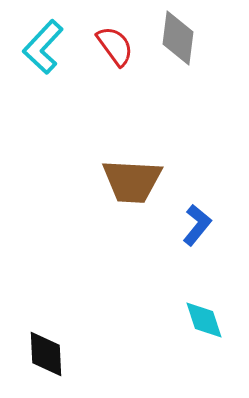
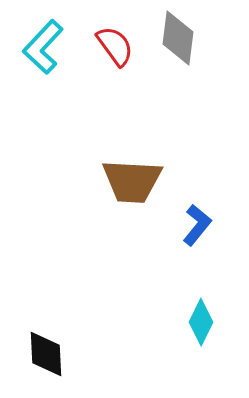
cyan diamond: moved 3 px left, 2 px down; rotated 45 degrees clockwise
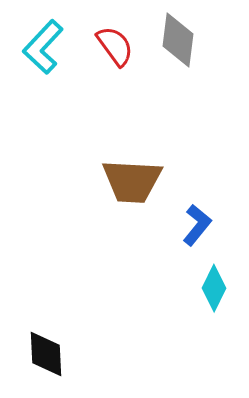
gray diamond: moved 2 px down
cyan diamond: moved 13 px right, 34 px up
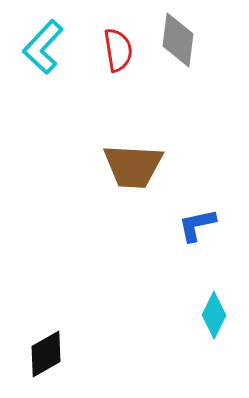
red semicircle: moved 3 px right, 4 px down; rotated 27 degrees clockwise
brown trapezoid: moved 1 px right, 15 px up
blue L-shape: rotated 141 degrees counterclockwise
cyan diamond: moved 27 px down
black diamond: rotated 63 degrees clockwise
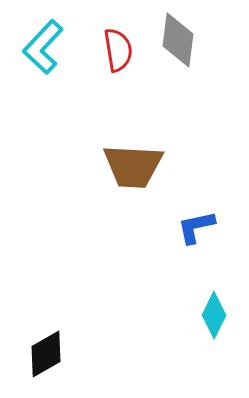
blue L-shape: moved 1 px left, 2 px down
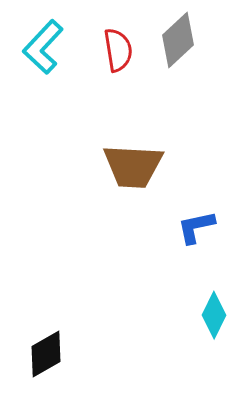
gray diamond: rotated 40 degrees clockwise
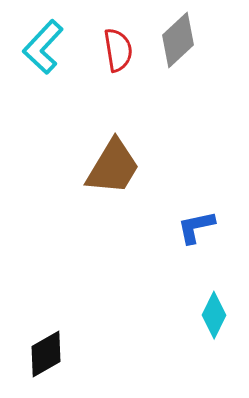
brown trapezoid: moved 20 px left, 1 px down; rotated 62 degrees counterclockwise
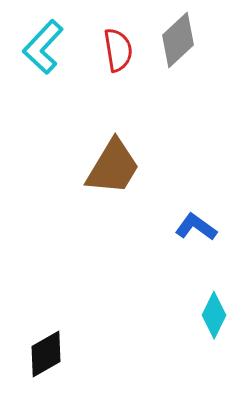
blue L-shape: rotated 48 degrees clockwise
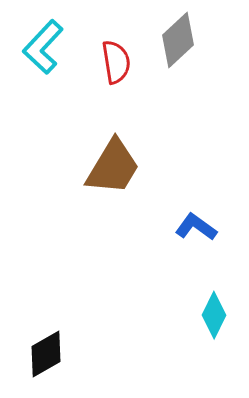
red semicircle: moved 2 px left, 12 px down
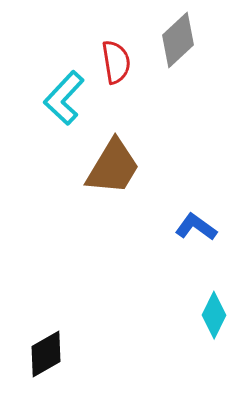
cyan L-shape: moved 21 px right, 51 px down
